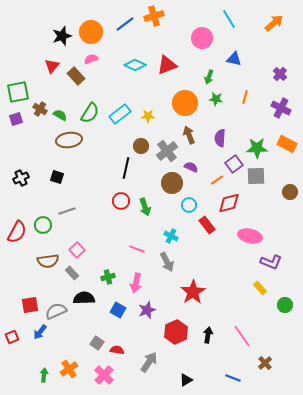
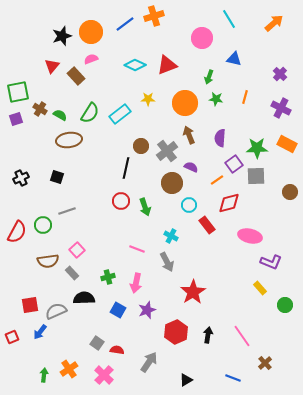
yellow star at (148, 116): moved 17 px up
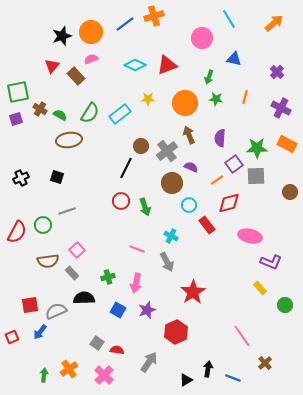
purple cross at (280, 74): moved 3 px left, 2 px up
black line at (126, 168): rotated 15 degrees clockwise
black arrow at (208, 335): moved 34 px down
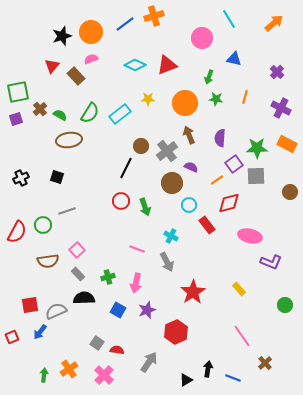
brown cross at (40, 109): rotated 16 degrees clockwise
gray rectangle at (72, 273): moved 6 px right, 1 px down
yellow rectangle at (260, 288): moved 21 px left, 1 px down
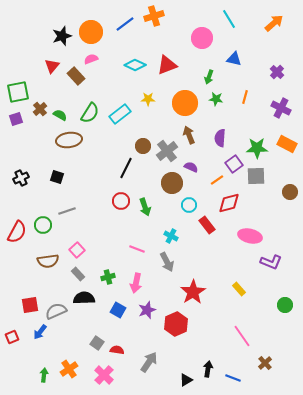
brown circle at (141, 146): moved 2 px right
red hexagon at (176, 332): moved 8 px up
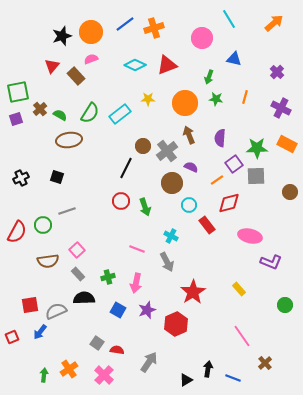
orange cross at (154, 16): moved 12 px down
